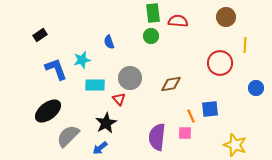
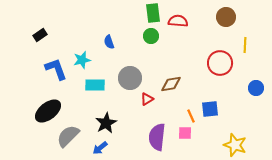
red triangle: moved 28 px right; rotated 40 degrees clockwise
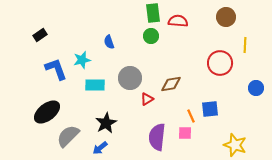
black ellipse: moved 1 px left, 1 px down
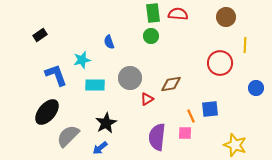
red semicircle: moved 7 px up
blue L-shape: moved 6 px down
black ellipse: rotated 12 degrees counterclockwise
